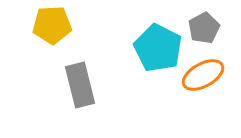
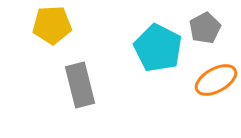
gray pentagon: moved 1 px right
orange ellipse: moved 13 px right, 5 px down
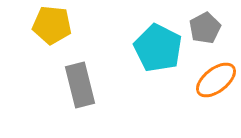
yellow pentagon: rotated 9 degrees clockwise
orange ellipse: rotated 9 degrees counterclockwise
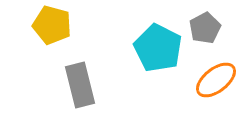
yellow pentagon: rotated 9 degrees clockwise
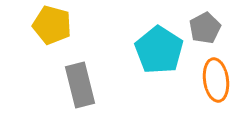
cyan pentagon: moved 1 px right, 2 px down; rotated 6 degrees clockwise
orange ellipse: rotated 60 degrees counterclockwise
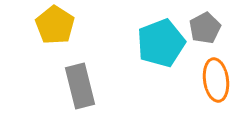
yellow pentagon: moved 3 px right; rotated 18 degrees clockwise
cyan pentagon: moved 2 px right, 7 px up; rotated 18 degrees clockwise
gray rectangle: moved 1 px down
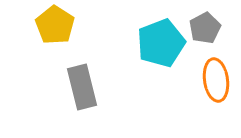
gray rectangle: moved 2 px right, 1 px down
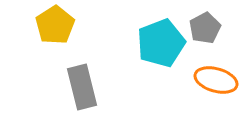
yellow pentagon: rotated 6 degrees clockwise
orange ellipse: rotated 66 degrees counterclockwise
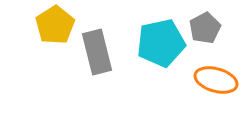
cyan pentagon: rotated 9 degrees clockwise
gray rectangle: moved 15 px right, 35 px up
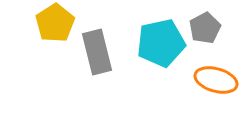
yellow pentagon: moved 2 px up
